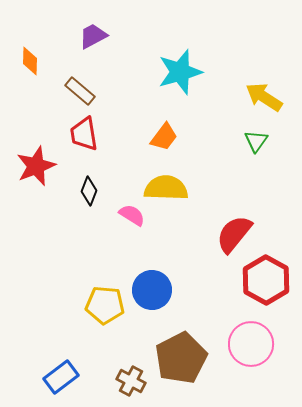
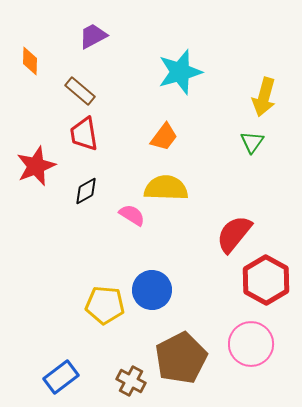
yellow arrow: rotated 108 degrees counterclockwise
green triangle: moved 4 px left, 1 px down
black diamond: moved 3 px left; rotated 40 degrees clockwise
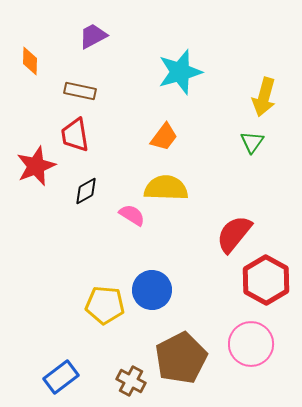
brown rectangle: rotated 28 degrees counterclockwise
red trapezoid: moved 9 px left, 1 px down
